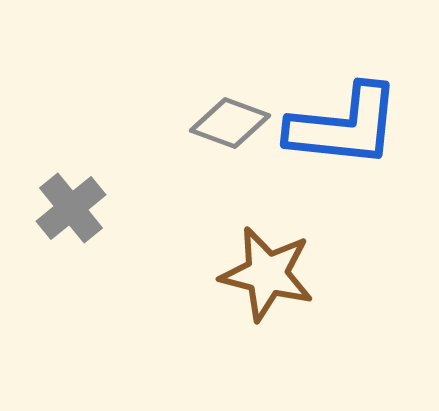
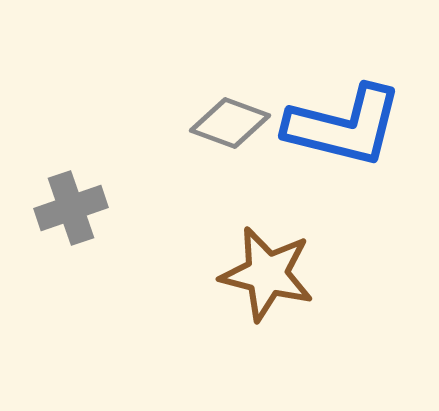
blue L-shape: rotated 8 degrees clockwise
gray cross: rotated 20 degrees clockwise
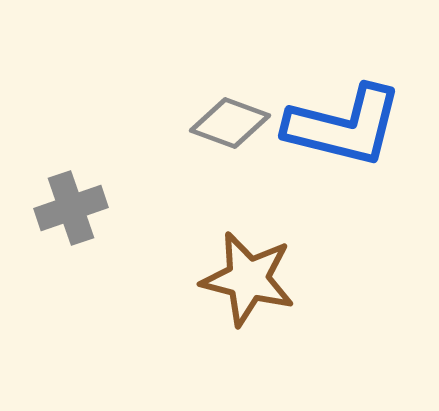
brown star: moved 19 px left, 5 px down
